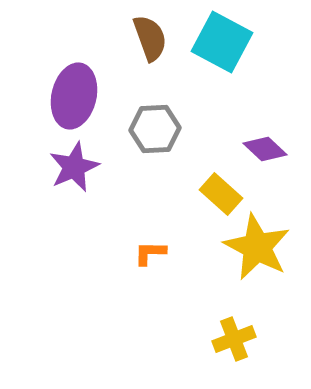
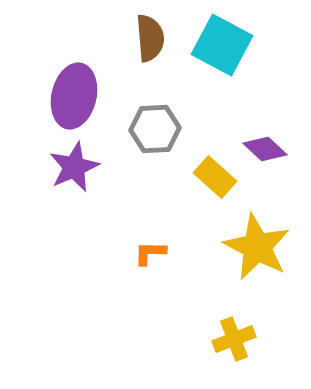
brown semicircle: rotated 15 degrees clockwise
cyan square: moved 3 px down
yellow rectangle: moved 6 px left, 17 px up
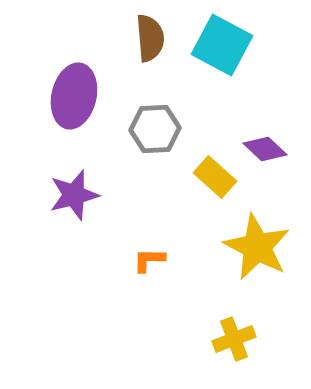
purple star: moved 28 px down; rotated 9 degrees clockwise
orange L-shape: moved 1 px left, 7 px down
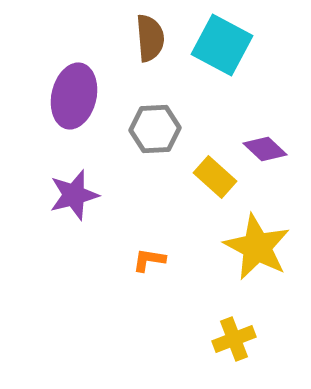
orange L-shape: rotated 8 degrees clockwise
